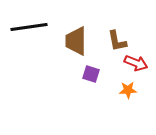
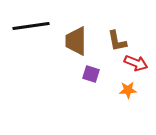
black line: moved 2 px right, 1 px up
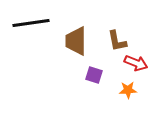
black line: moved 3 px up
purple square: moved 3 px right, 1 px down
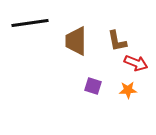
black line: moved 1 px left
purple square: moved 1 px left, 11 px down
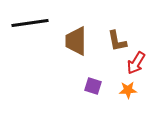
red arrow: rotated 100 degrees clockwise
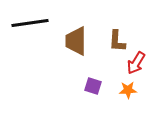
brown L-shape: rotated 15 degrees clockwise
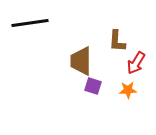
brown trapezoid: moved 5 px right, 20 px down
